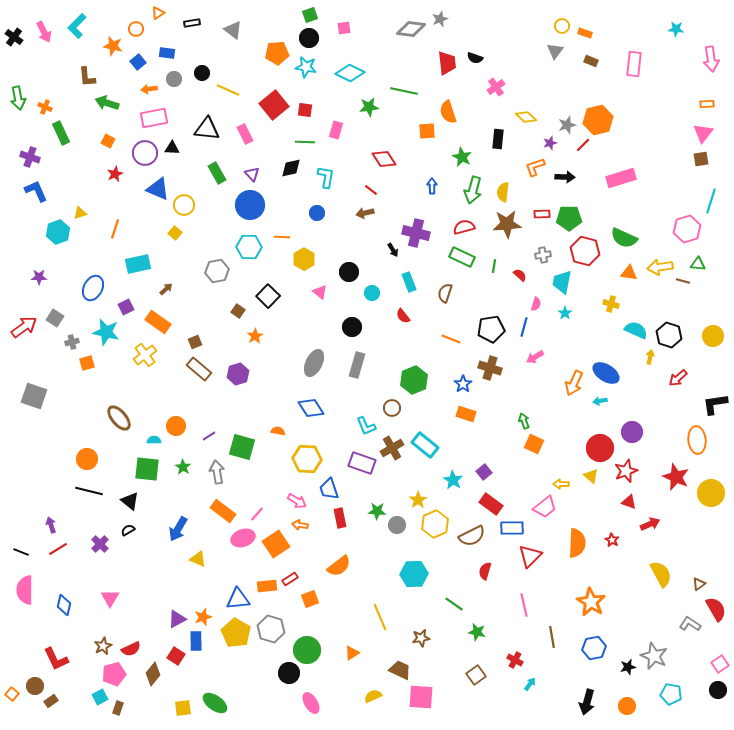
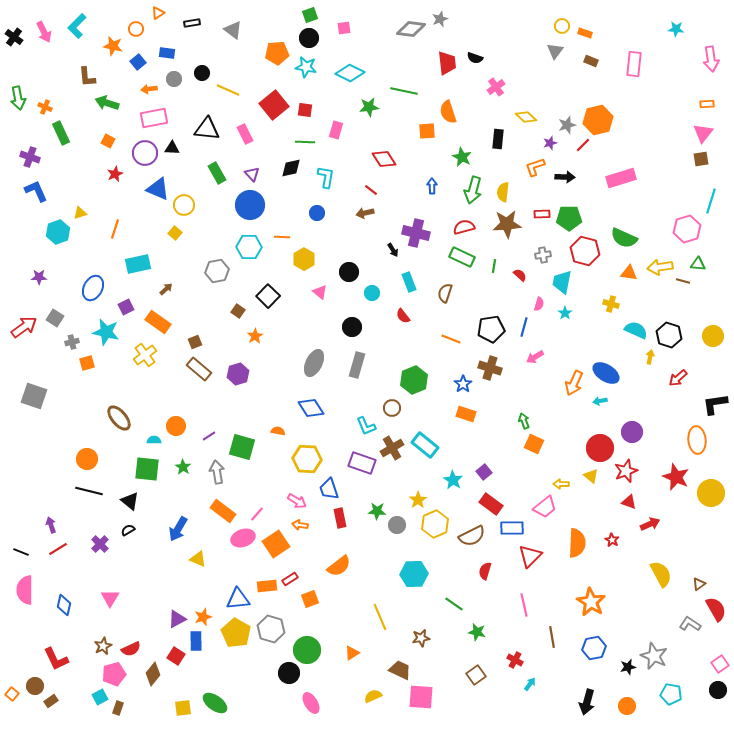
pink semicircle at (536, 304): moved 3 px right
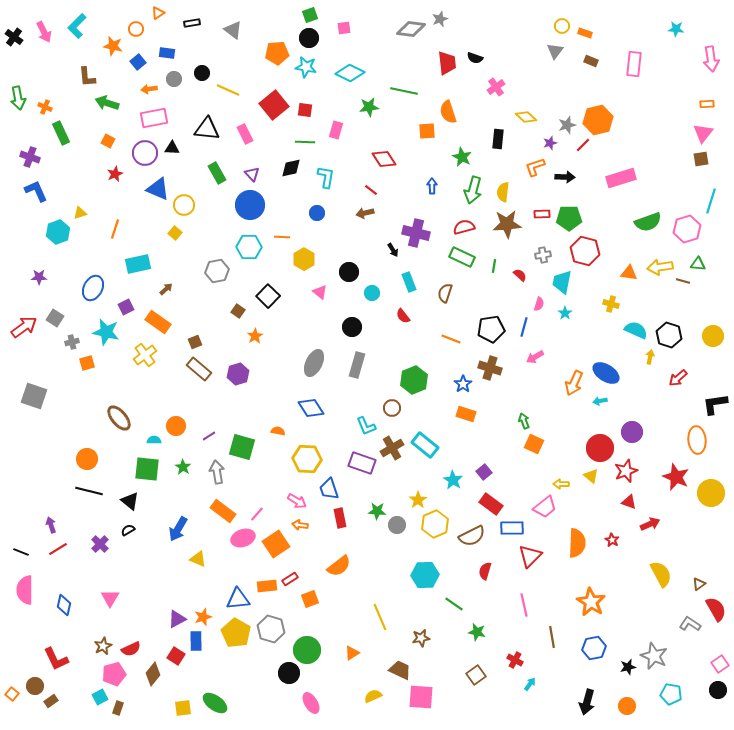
green semicircle at (624, 238): moved 24 px right, 16 px up; rotated 44 degrees counterclockwise
cyan hexagon at (414, 574): moved 11 px right, 1 px down
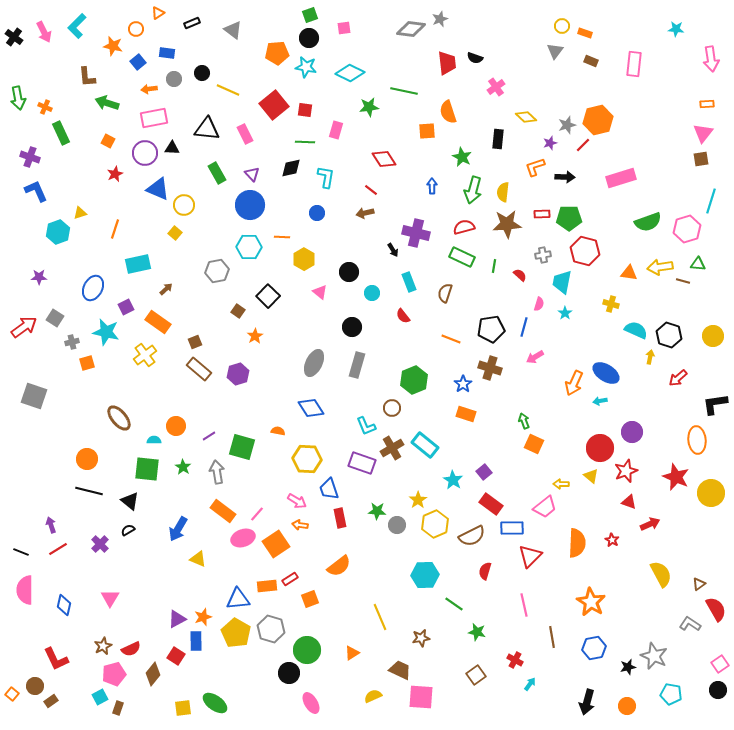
black rectangle at (192, 23): rotated 14 degrees counterclockwise
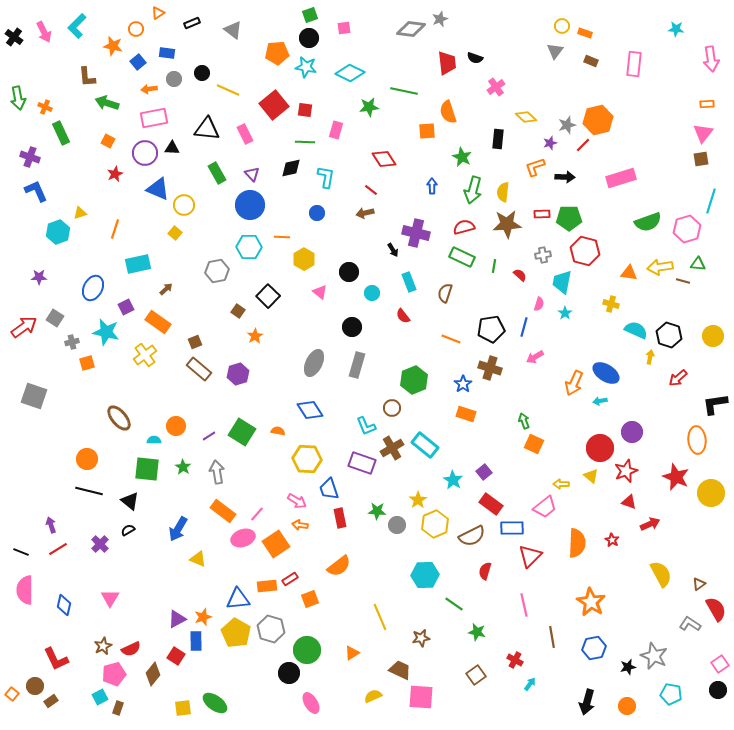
blue diamond at (311, 408): moved 1 px left, 2 px down
green square at (242, 447): moved 15 px up; rotated 16 degrees clockwise
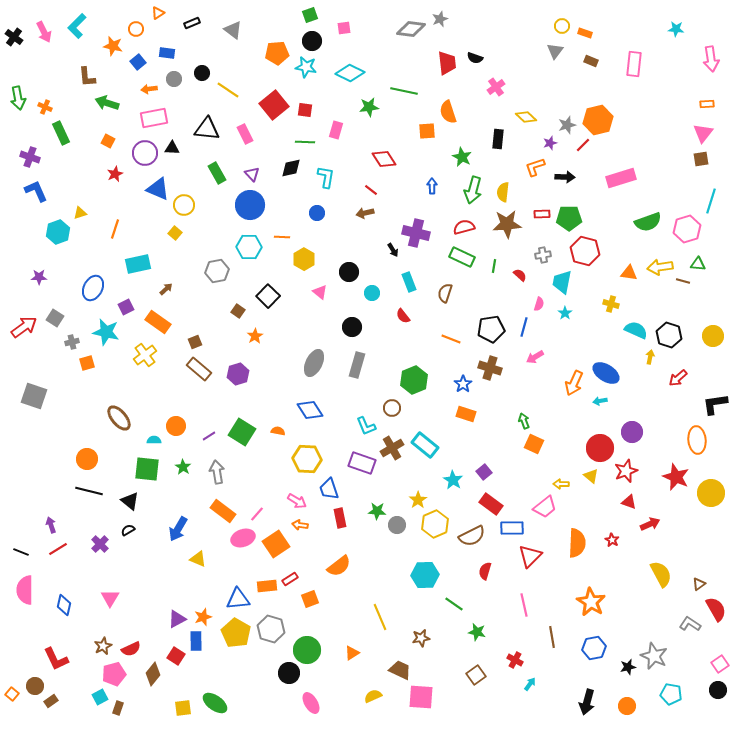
black circle at (309, 38): moved 3 px right, 3 px down
yellow line at (228, 90): rotated 10 degrees clockwise
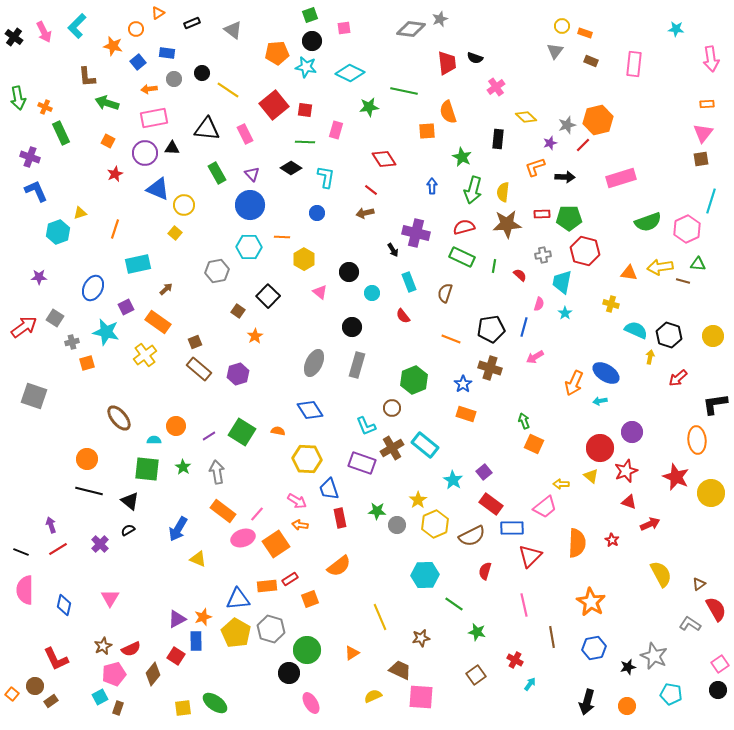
black diamond at (291, 168): rotated 45 degrees clockwise
pink hexagon at (687, 229): rotated 8 degrees counterclockwise
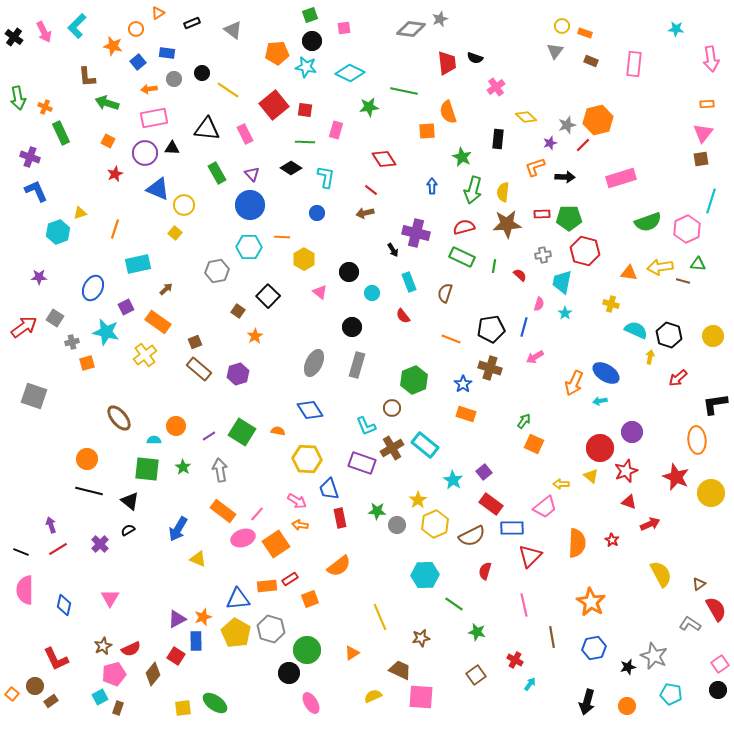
green arrow at (524, 421): rotated 56 degrees clockwise
gray arrow at (217, 472): moved 3 px right, 2 px up
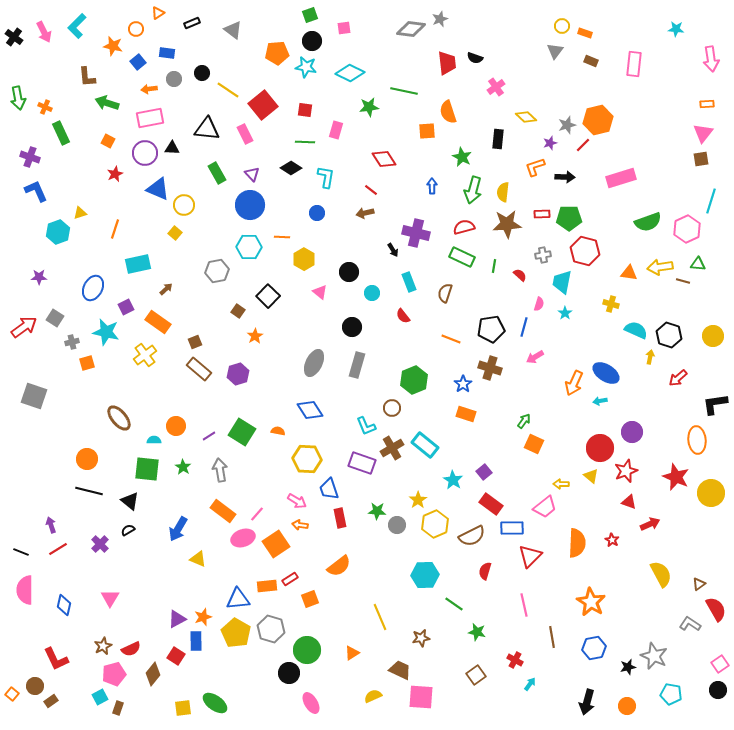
red square at (274, 105): moved 11 px left
pink rectangle at (154, 118): moved 4 px left
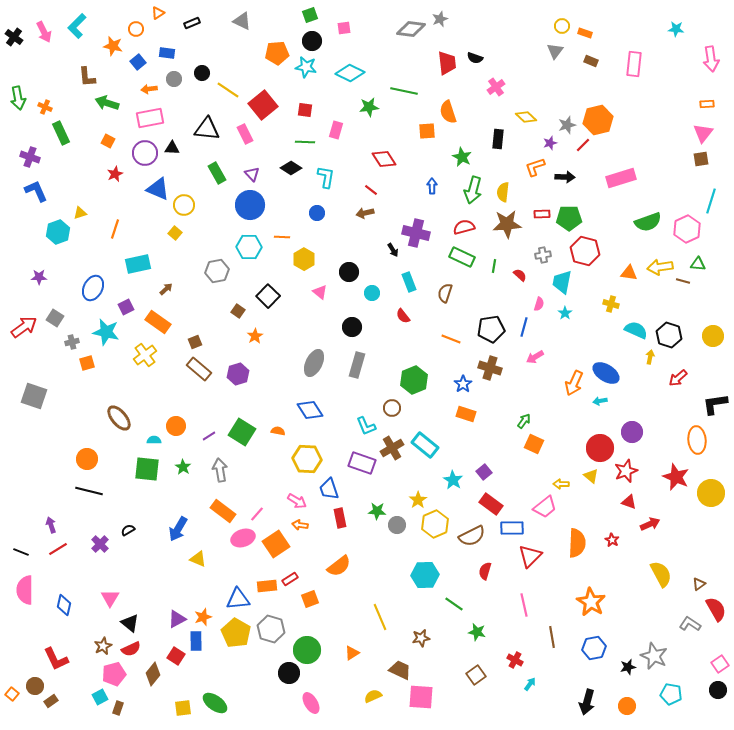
gray triangle at (233, 30): moved 9 px right, 9 px up; rotated 12 degrees counterclockwise
black triangle at (130, 501): moved 122 px down
